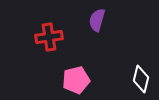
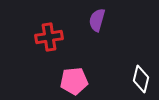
pink pentagon: moved 2 px left, 1 px down; rotated 8 degrees clockwise
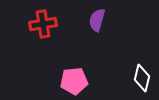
red cross: moved 6 px left, 13 px up
white diamond: moved 1 px right, 1 px up
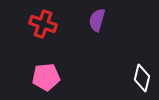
red cross: rotated 28 degrees clockwise
pink pentagon: moved 28 px left, 4 px up
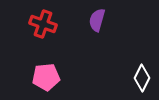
white diamond: rotated 12 degrees clockwise
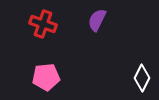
purple semicircle: rotated 10 degrees clockwise
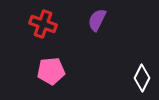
pink pentagon: moved 5 px right, 6 px up
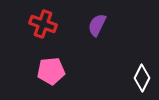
purple semicircle: moved 5 px down
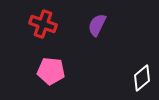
pink pentagon: rotated 12 degrees clockwise
white diamond: rotated 24 degrees clockwise
